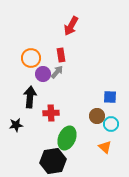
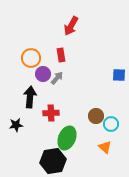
gray arrow: moved 6 px down
blue square: moved 9 px right, 22 px up
brown circle: moved 1 px left
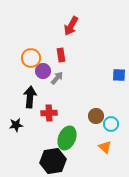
purple circle: moved 3 px up
red cross: moved 2 px left
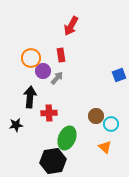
blue square: rotated 24 degrees counterclockwise
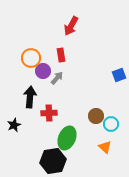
black star: moved 2 px left; rotated 16 degrees counterclockwise
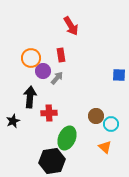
red arrow: rotated 60 degrees counterclockwise
blue square: rotated 24 degrees clockwise
black star: moved 1 px left, 4 px up
black hexagon: moved 1 px left
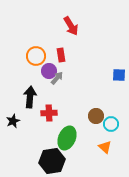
orange circle: moved 5 px right, 2 px up
purple circle: moved 6 px right
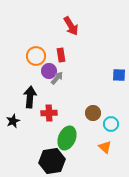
brown circle: moved 3 px left, 3 px up
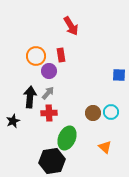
gray arrow: moved 9 px left, 15 px down
cyan circle: moved 12 px up
